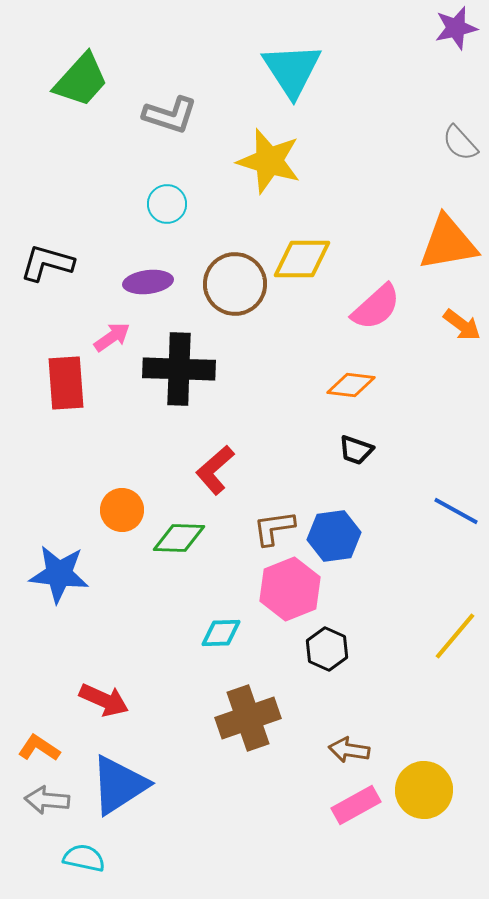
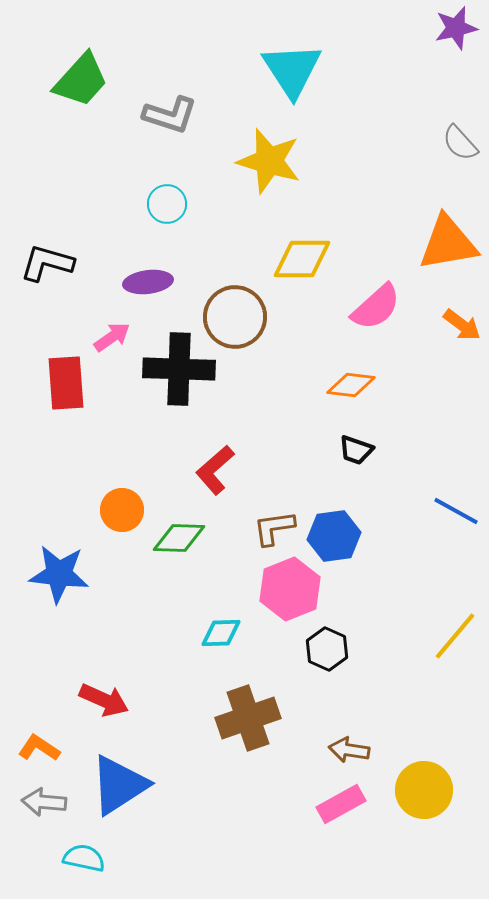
brown circle: moved 33 px down
gray arrow: moved 3 px left, 2 px down
pink rectangle: moved 15 px left, 1 px up
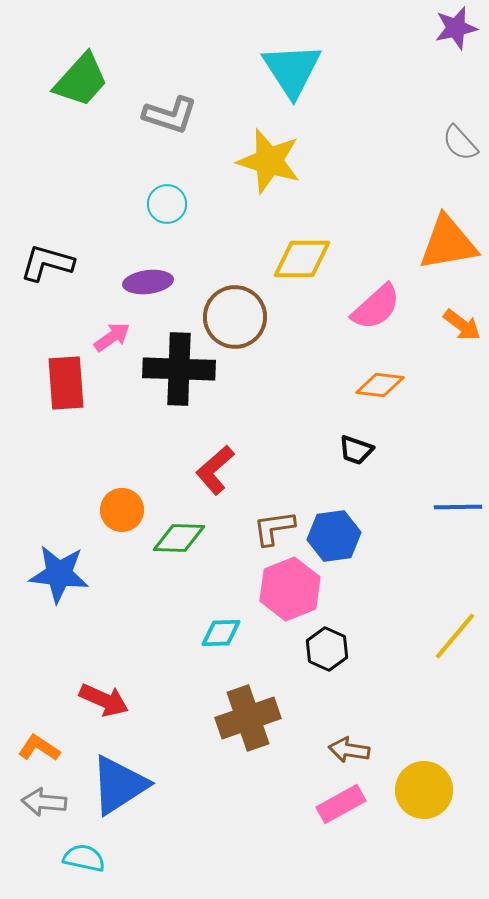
orange diamond: moved 29 px right
blue line: moved 2 px right, 4 px up; rotated 30 degrees counterclockwise
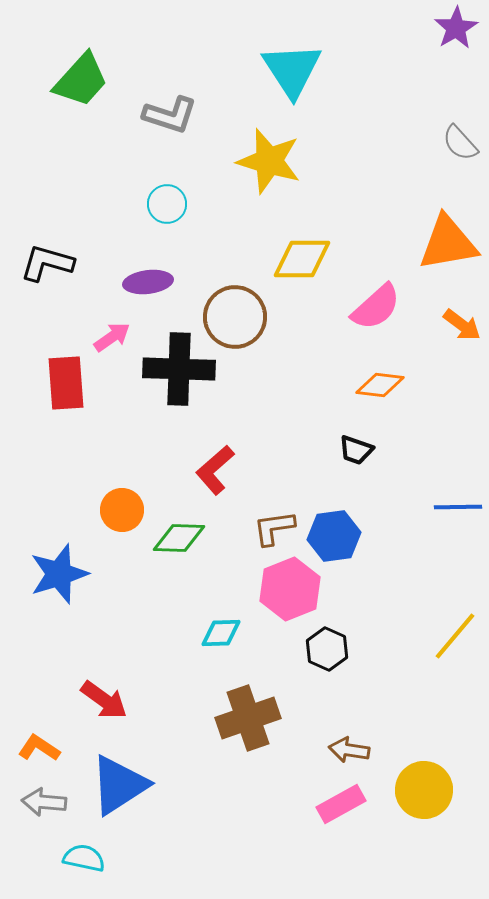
purple star: rotated 18 degrees counterclockwise
blue star: rotated 24 degrees counterclockwise
red arrow: rotated 12 degrees clockwise
